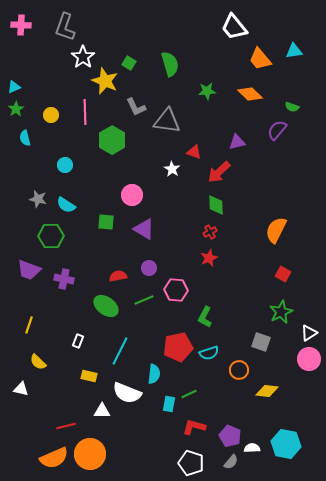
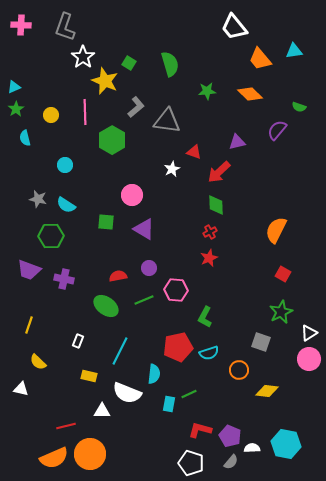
gray L-shape at (136, 107): rotated 105 degrees counterclockwise
green semicircle at (292, 107): moved 7 px right
white star at (172, 169): rotated 14 degrees clockwise
red L-shape at (194, 427): moved 6 px right, 3 px down
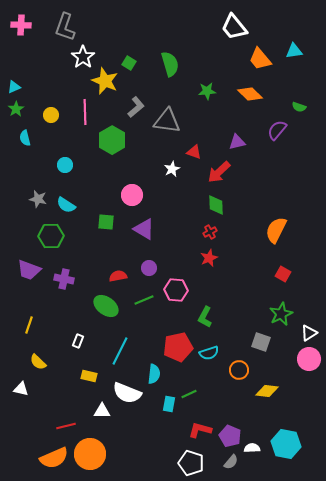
green star at (281, 312): moved 2 px down
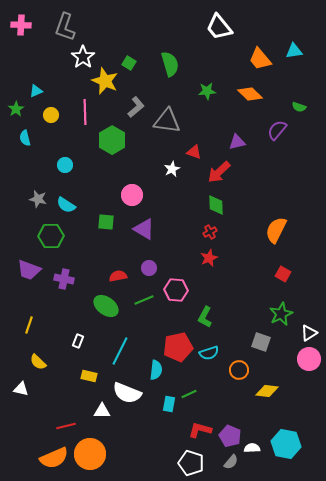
white trapezoid at (234, 27): moved 15 px left
cyan triangle at (14, 87): moved 22 px right, 4 px down
cyan semicircle at (154, 374): moved 2 px right, 4 px up
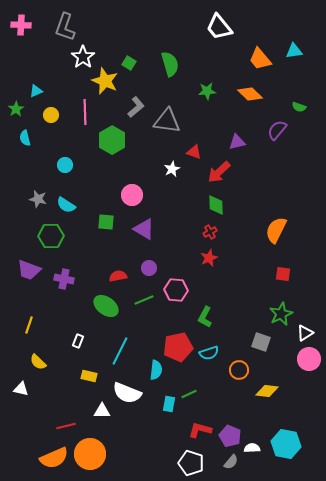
red square at (283, 274): rotated 21 degrees counterclockwise
white triangle at (309, 333): moved 4 px left
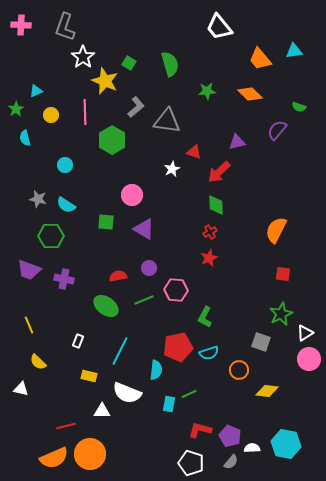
yellow line at (29, 325): rotated 42 degrees counterclockwise
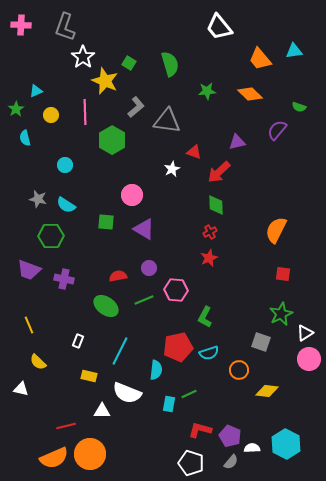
cyan hexagon at (286, 444): rotated 16 degrees clockwise
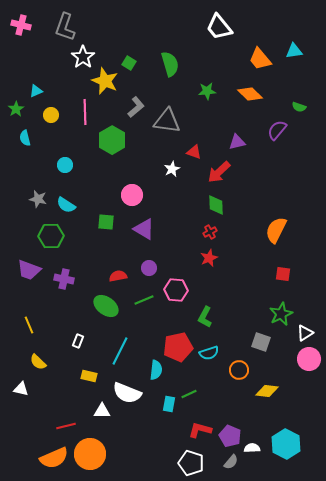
pink cross at (21, 25): rotated 12 degrees clockwise
